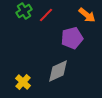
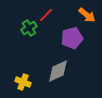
green cross: moved 5 px right, 17 px down
yellow cross: rotated 21 degrees counterclockwise
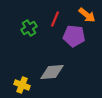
red line: moved 9 px right, 4 px down; rotated 21 degrees counterclockwise
purple pentagon: moved 2 px right, 2 px up; rotated 20 degrees clockwise
gray diamond: moved 6 px left, 1 px down; rotated 20 degrees clockwise
yellow cross: moved 1 px left, 3 px down
